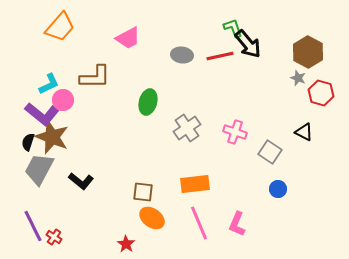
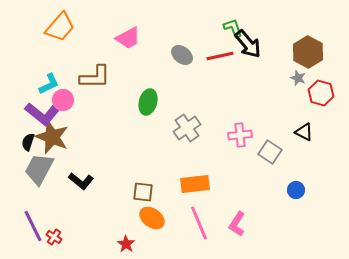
gray ellipse: rotated 30 degrees clockwise
pink cross: moved 5 px right, 3 px down; rotated 25 degrees counterclockwise
blue circle: moved 18 px right, 1 px down
pink L-shape: rotated 10 degrees clockwise
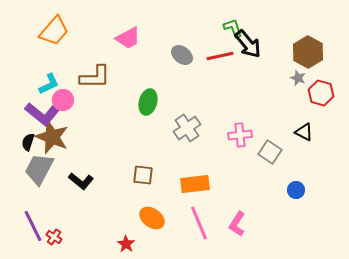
orange trapezoid: moved 6 px left, 4 px down
brown square: moved 17 px up
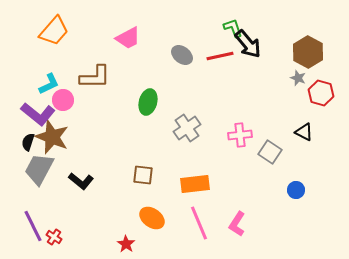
purple L-shape: moved 4 px left
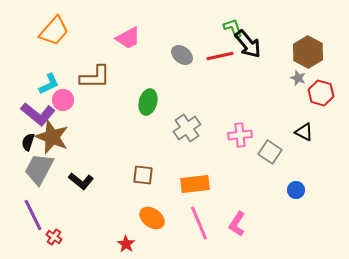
purple line: moved 11 px up
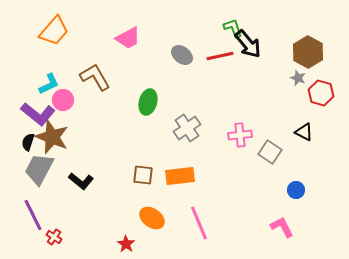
brown L-shape: rotated 120 degrees counterclockwise
orange rectangle: moved 15 px left, 8 px up
pink L-shape: moved 45 px right, 3 px down; rotated 120 degrees clockwise
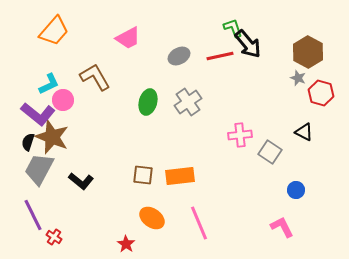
gray ellipse: moved 3 px left, 1 px down; rotated 65 degrees counterclockwise
gray cross: moved 1 px right, 26 px up
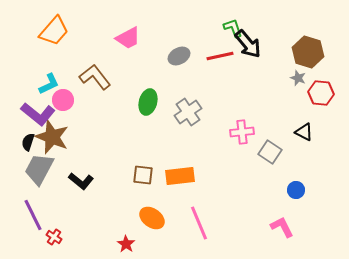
brown hexagon: rotated 12 degrees counterclockwise
brown L-shape: rotated 8 degrees counterclockwise
red hexagon: rotated 10 degrees counterclockwise
gray cross: moved 10 px down
pink cross: moved 2 px right, 3 px up
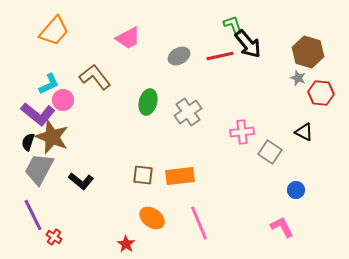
green L-shape: moved 3 px up
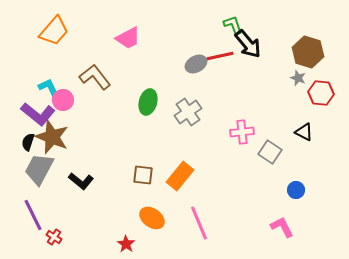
gray ellipse: moved 17 px right, 8 px down
cyan L-shape: moved 4 px down; rotated 90 degrees counterclockwise
orange rectangle: rotated 44 degrees counterclockwise
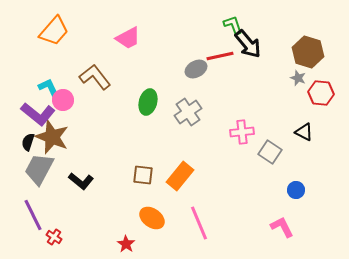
gray ellipse: moved 5 px down
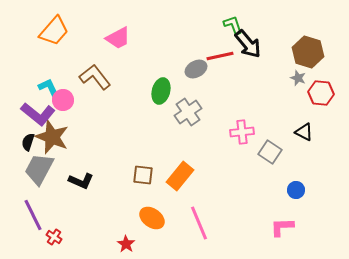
pink trapezoid: moved 10 px left
green ellipse: moved 13 px right, 11 px up
black L-shape: rotated 15 degrees counterclockwise
pink L-shape: rotated 65 degrees counterclockwise
